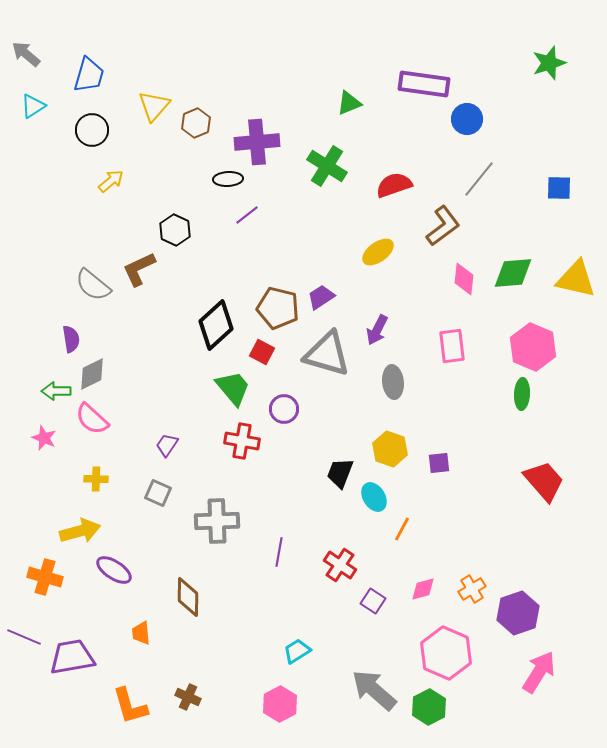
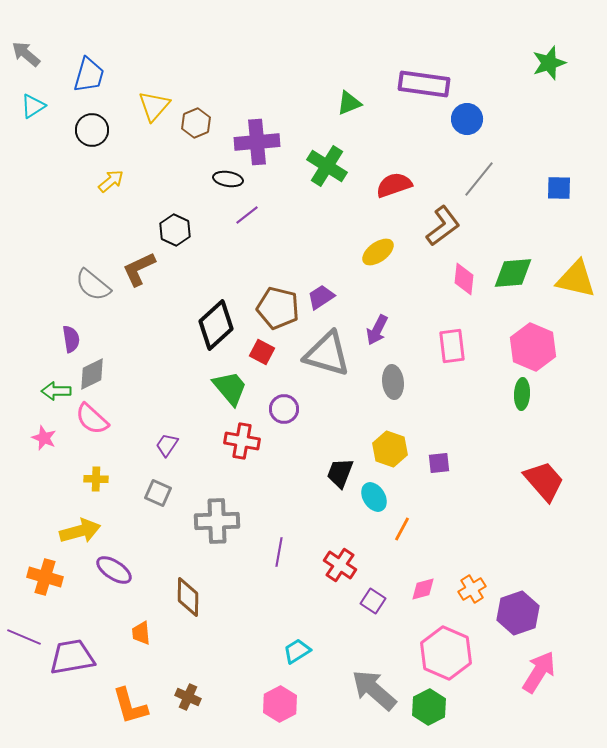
black ellipse at (228, 179): rotated 12 degrees clockwise
green trapezoid at (233, 388): moved 3 px left
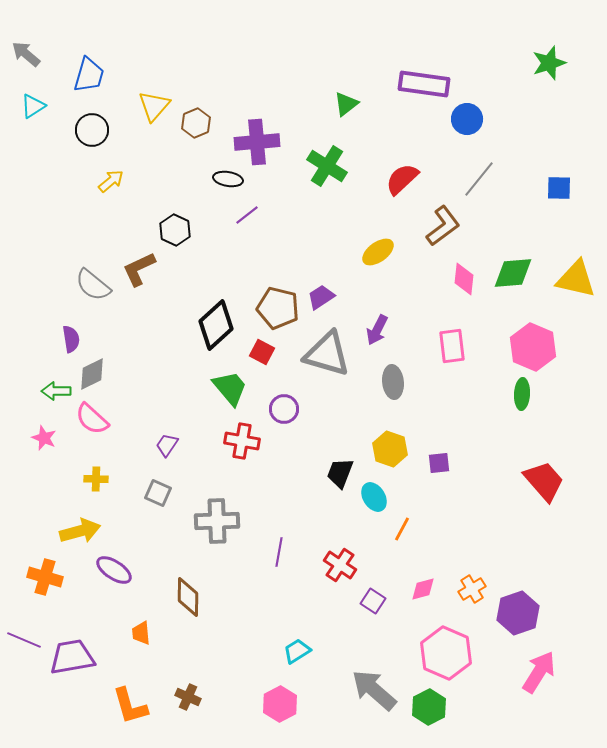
green triangle at (349, 103): moved 3 px left, 1 px down; rotated 16 degrees counterclockwise
red semicircle at (394, 185): moved 8 px right, 6 px up; rotated 24 degrees counterclockwise
purple line at (24, 637): moved 3 px down
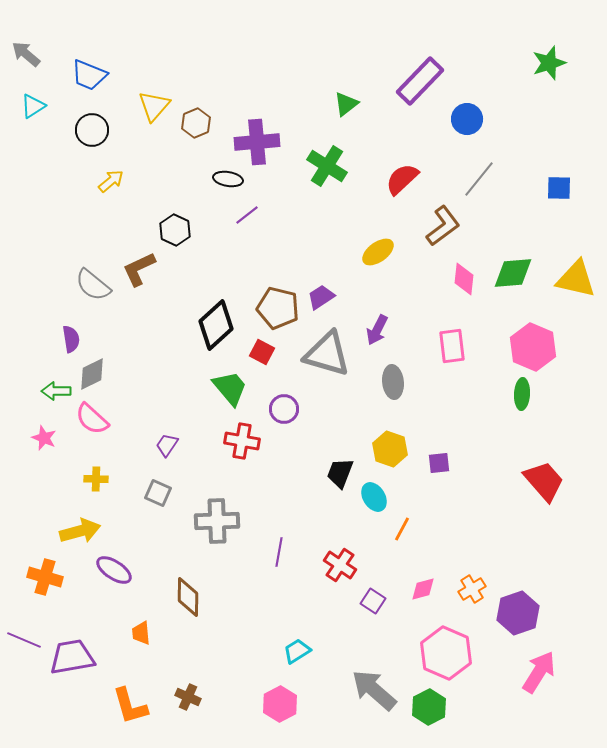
blue trapezoid at (89, 75): rotated 96 degrees clockwise
purple rectangle at (424, 84): moved 4 px left, 3 px up; rotated 54 degrees counterclockwise
